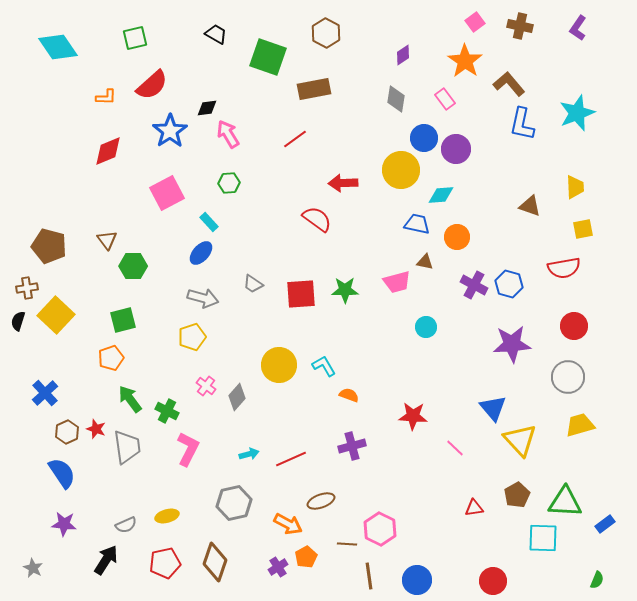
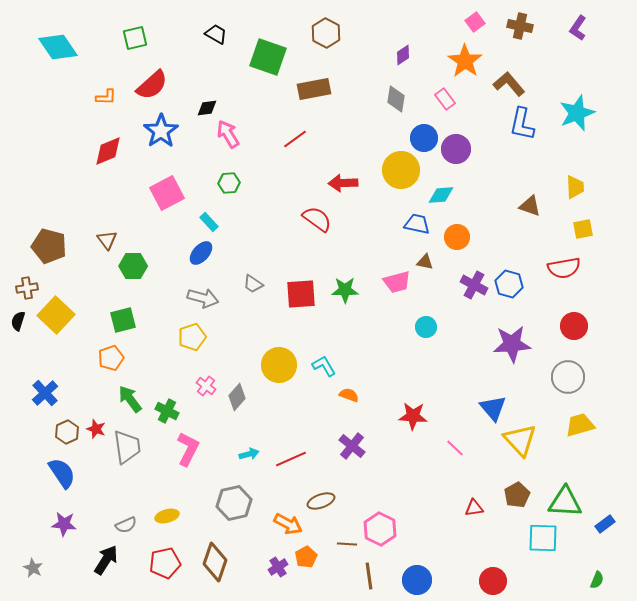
blue star at (170, 131): moved 9 px left
purple cross at (352, 446): rotated 36 degrees counterclockwise
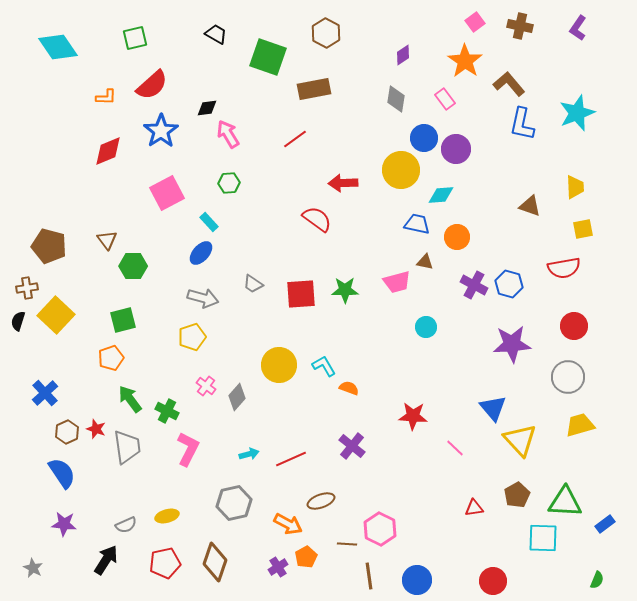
orange semicircle at (349, 395): moved 7 px up
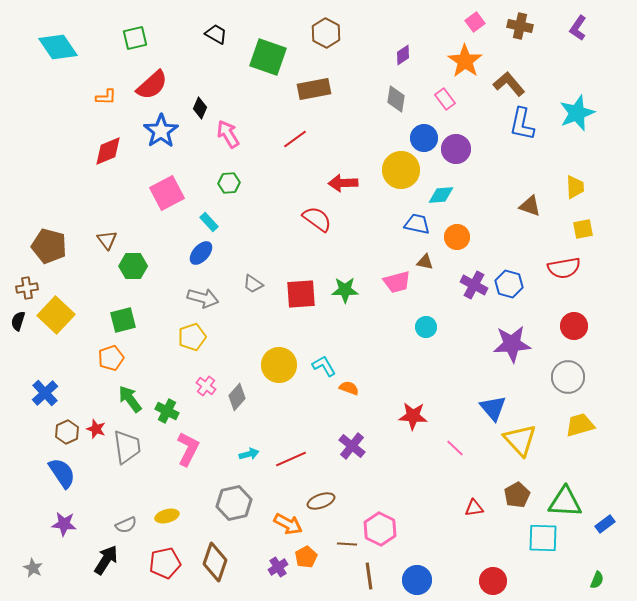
black diamond at (207, 108): moved 7 px left; rotated 60 degrees counterclockwise
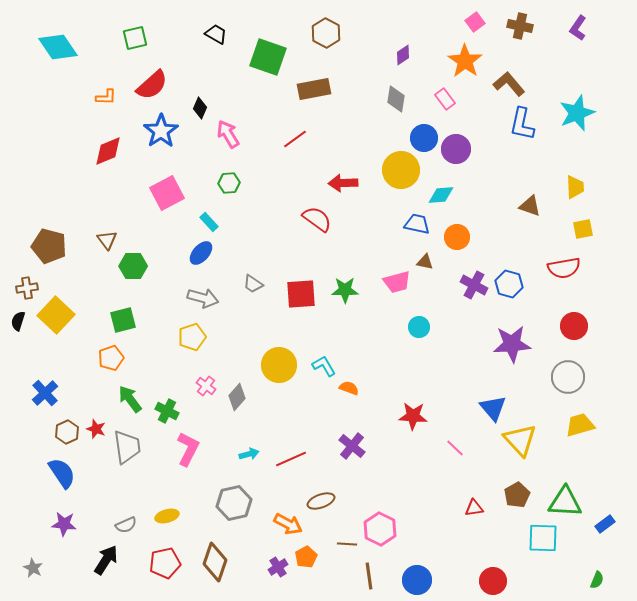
cyan circle at (426, 327): moved 7 px left
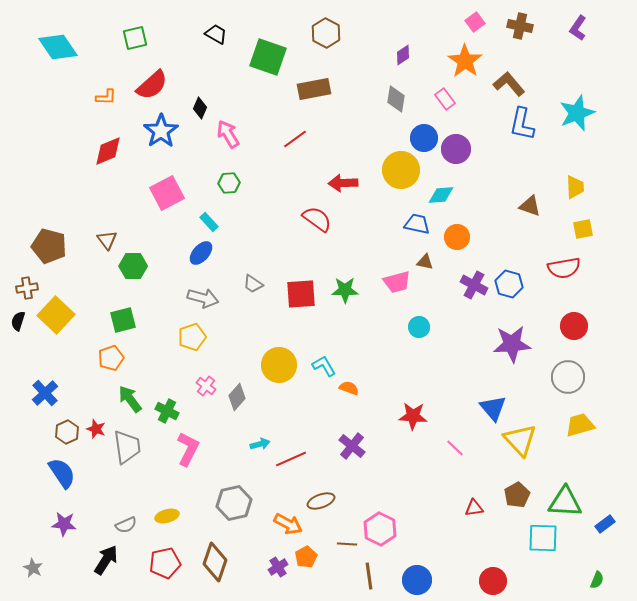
cyan arrow at (249, 454): moved 11 px right, 10 px up
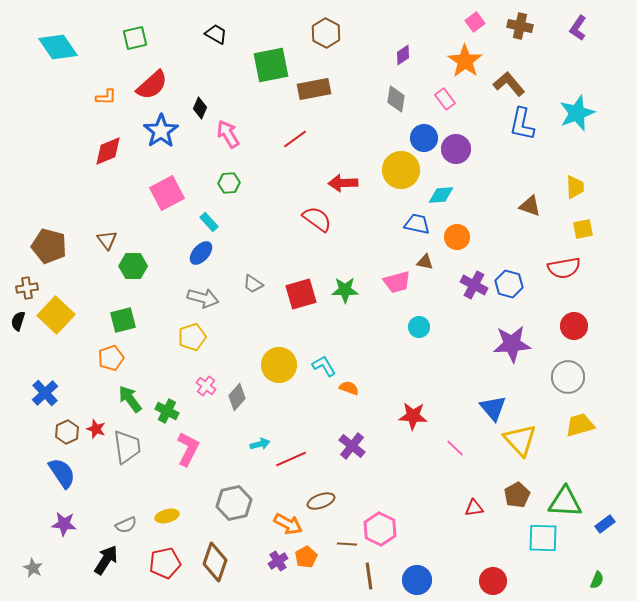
green square at (268, 57): moved 3 px right, 8 px down; rotated 30 degrees counterclockwise
red square at (301, 294): rotated 12 degrees counterclockwise
purple cross at (278, 567): moved 6 px up
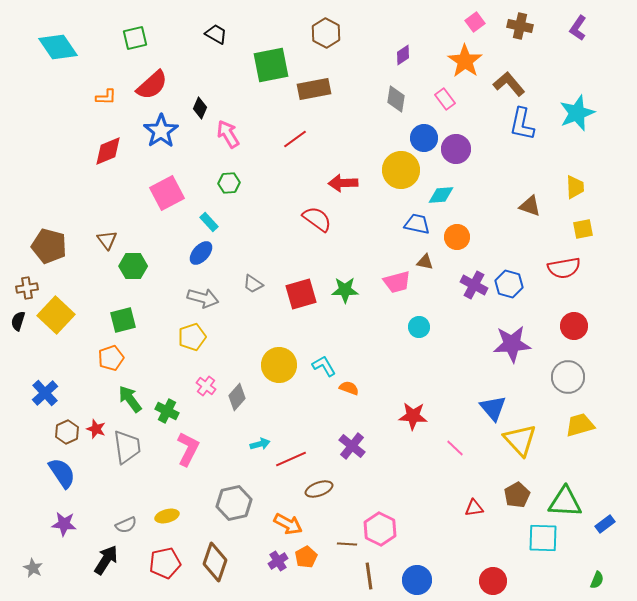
brown ellipse at (321, 501): moved 2 px left, 12 px up
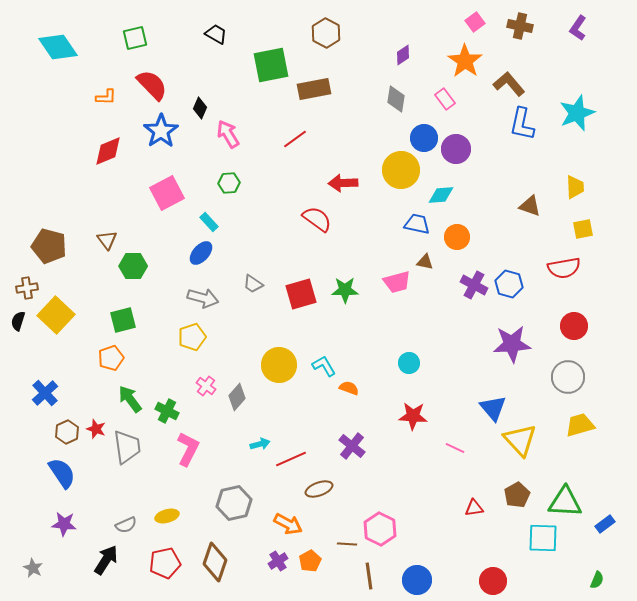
red semicircle at (152, 85): rotated 92 degrees counterclockwise
cyan circle at (419, 327): moved 10 px left, 36 px down
pink line at (455, 448): rotated 18 degrees counterclockwise
orange pentagon at (306, 557): moved 4 px right, 4 px down
